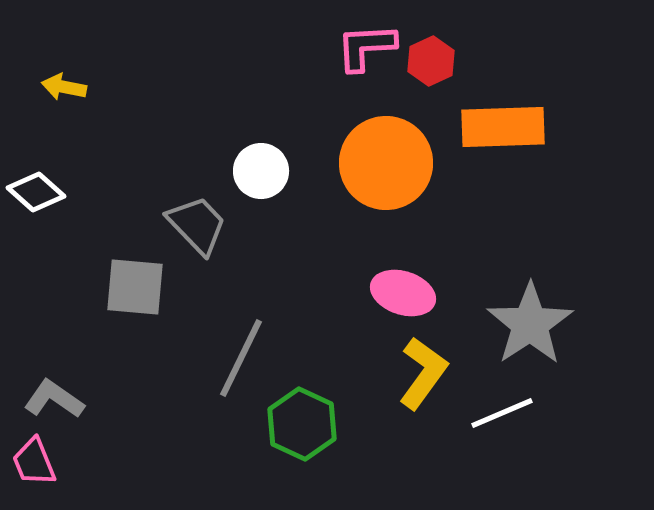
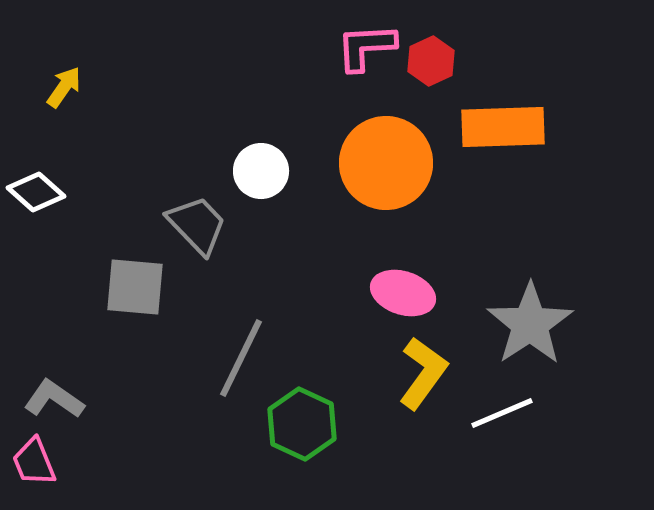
yellow arrow: rotated 114 degrees clockwise
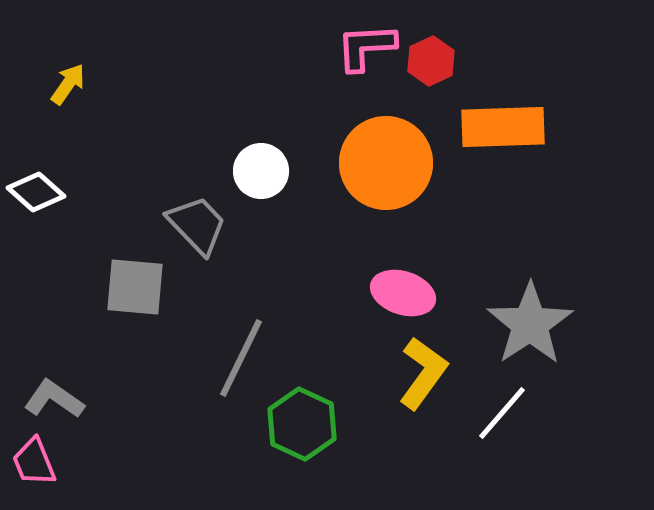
yellow arrow: moved 4 px right, 3 px up
white line: rotated 26 degrees counterclockwise
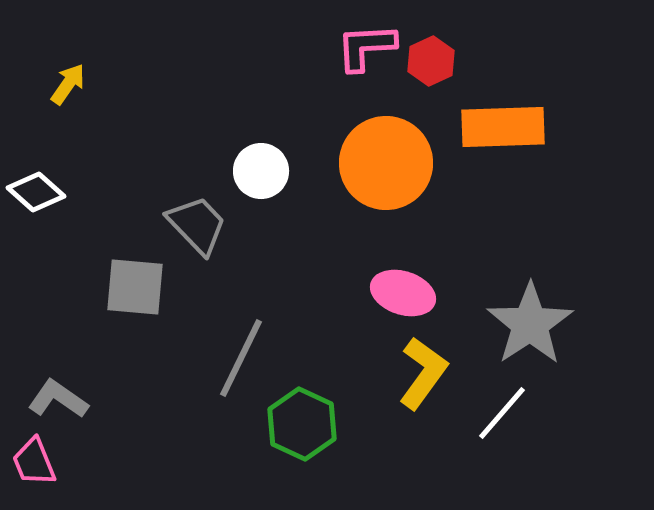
gray L-shape: moved 4 px right
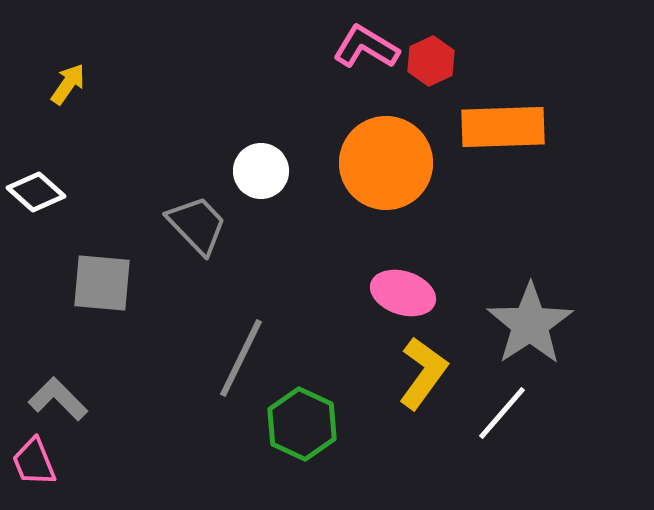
pink L-shape: rotated 34 degrees clockwise
gray square: moved 33 px left, 4 px up
gray L-shape: rotated 10 degrees clockwise
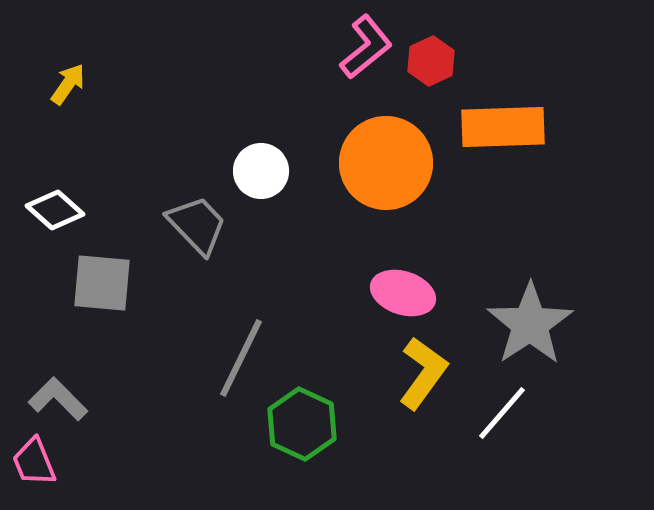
pink L-shape: rotated 110 degrees clockwise
white diamond: moved 19 px right, 18 px down
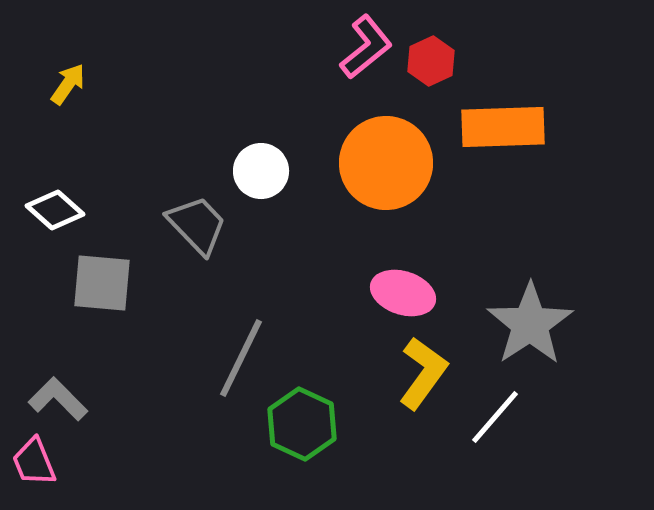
white line: moved 7 px left, 4 px down
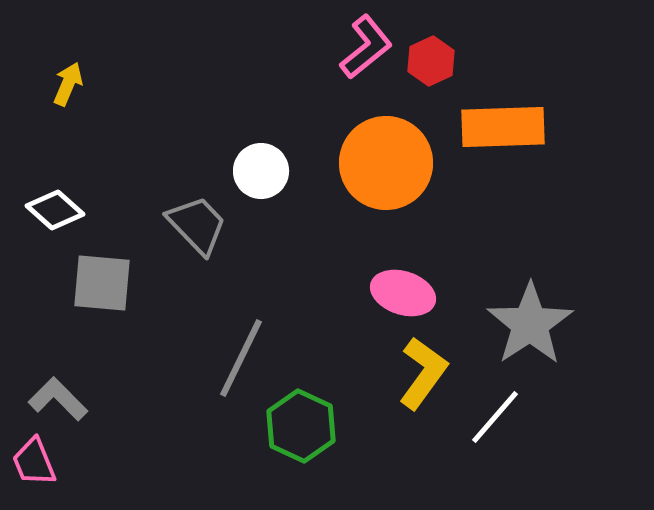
yellow arrow: rotated 12 degrees counterclockwise
green hexagon: moved 1 px left, 2 px down
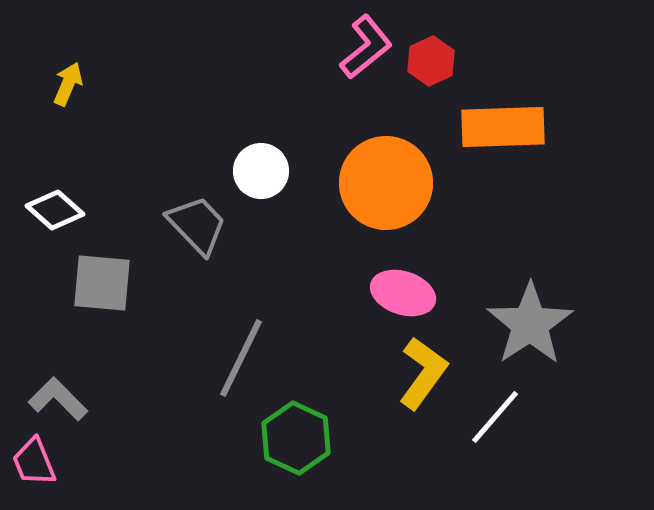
orange circle: moved 20 px down
green hexagon: moved 5 px left, 12 px down
